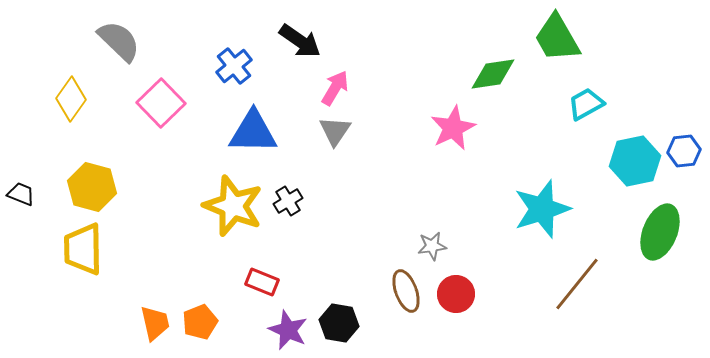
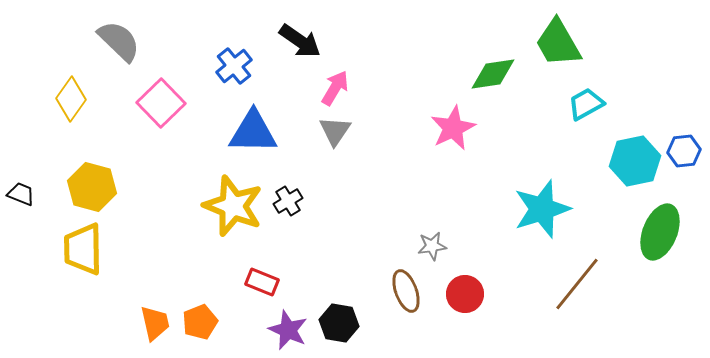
green trapezoid: moved 1 px right, 5 px down
red circle: moved 9 px right
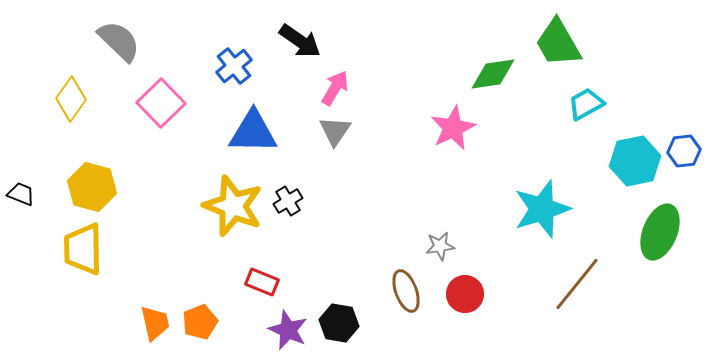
gray star: moved 8 px right
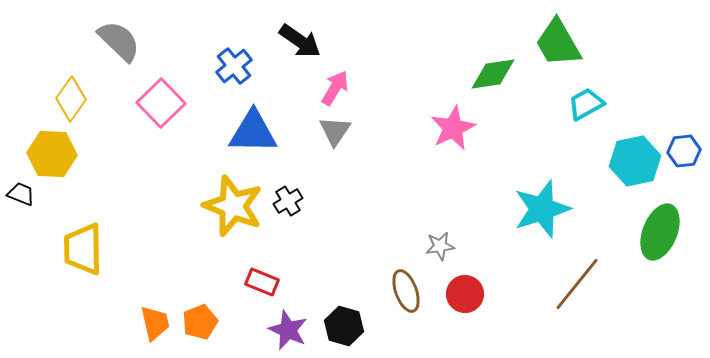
yellow hexagon: moved 40 px left, 33 px up; rotated 12 degrees counterclockwise
black hexagon: moved 5 px right, 3 px down; rotated 6 degrees clockwise
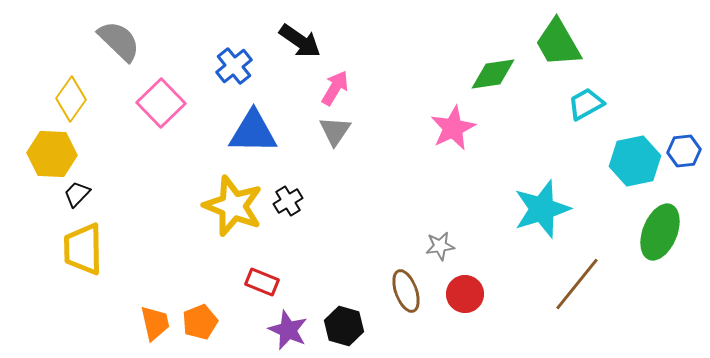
black trapezoid: moved 56 px right; rotated 68 degrees counterclockwise
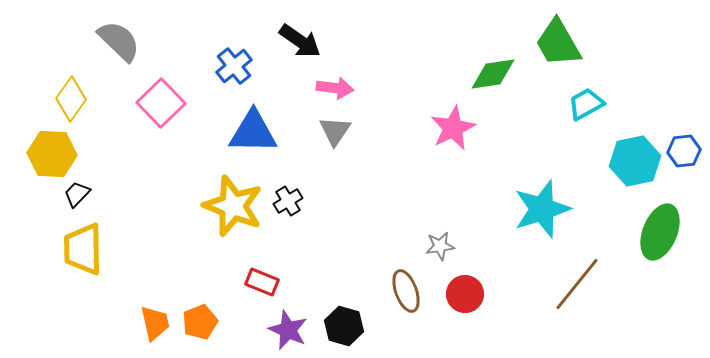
pink arrow: rotated 66 degrees clockwise
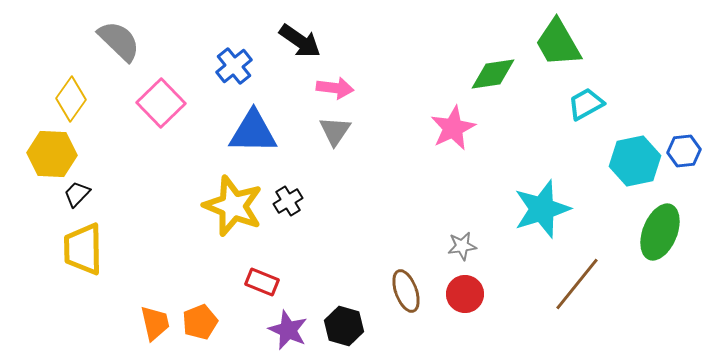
gray star: moved 22 px right
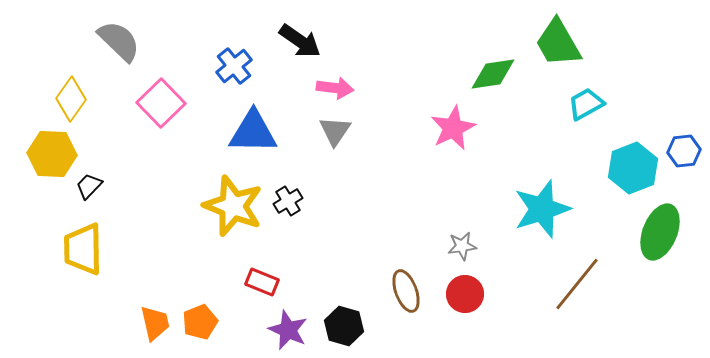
cyan hexagon: moved 2 px left, 7 px down; rotated 9 degrees counterclockwise
black trapezoid: moved 12 px right, 8 px up
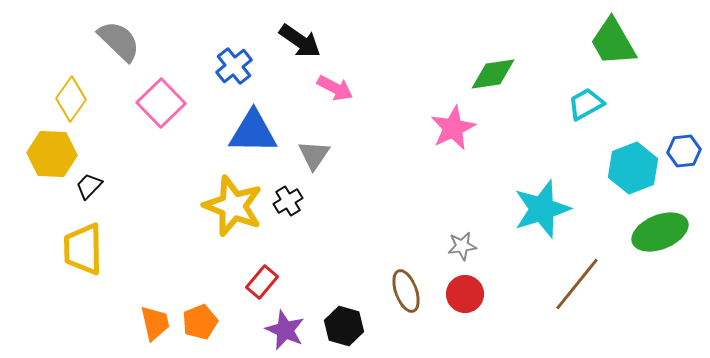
green trapezoid: moved 55 px right, 1 px up
pink arrow: rotated 21 degrees clockwise
gray triangle: moved 21 px left, 24 px down
green ellipse: rotated 46 degrees clockwise
red rectangle: rotated 72 degrees counterclockwise
purple star: moved 3 px left
